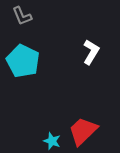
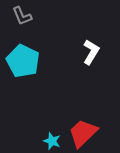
red trapezoid: moved 2 px down
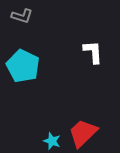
gray L-shape: rotated 50 degrees counterclockwise
white L-shape: moved 2 px right; rotated 35 degrees counterclockwise
cyan pentagon: moved 5 px down
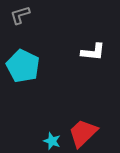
gray L-shape: moved 2 px left, 1 px up; rotated 145 degrees clockwise
white L-shape: rotated 100 degrees clockwise
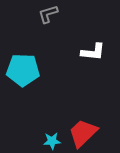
gray L-shape: moved 28 px right, 1 px up
cyan pentagon: moved 4 px down; rotated 24 degrees counterclockwise
cyan star: rotated 24 degrees counterclockwise
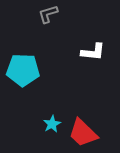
red trapezoid: rotated 92 degrees counterclockwise
cyan star: moved 17 px up; rotated 24 degrees counterclockwise
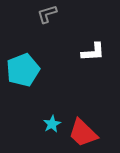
gray L-shape: moved 1 px left
white L-shape: rotated 10 degrees counterclockwise
cyan pentagon: rotated 24 degrees counterclockwise
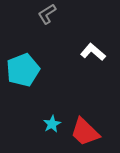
gray L-shape: rotated 15 degrees counterclockwise
white L-shape: rotated 135 degrees counterclockwise
red trapezoid: moved 2 px right, 1 px up
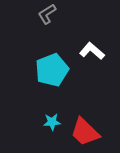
white L-shape: moved 1 px left, 1 px up
cyan pentagon: moved 29 px right
cyan star: moved 2 px up; rotated 24 degrees clockwise
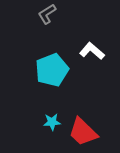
red trapezoid: moved 2 px left
